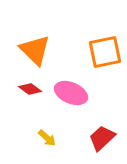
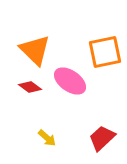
red diamond: moved 2 px up
pink ellipse: moved 1 px left, 12 px up; rotated 12 degrees clockwise
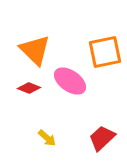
red diamond: moved 1 px left, 1 px down; rotated 15 degrees counterclockwise
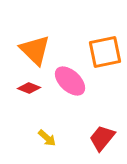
pink ellipse: rotated 8 degrees clockwise
red trapezoid: rotated 8 degrees counterclockwise
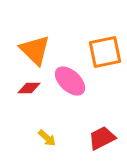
red diamond: rotated 20 degrees counterclockwise
red trapezoid: rotated 24 degrees clockwise
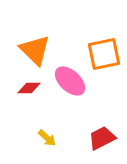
orange square: moved 1 px left, 2 px down
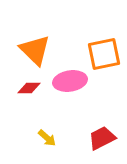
pink ellipse: rotated 52 degrees counterclockwise
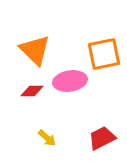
red diamond: moved 3 px right, 3 px down
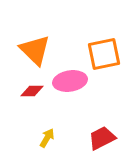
yellow arrow: rotated 102 degrees counterclockwise
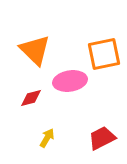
red diamond: moved 1 px left, 7 px down; rotated 15 degrees counterclockwise
